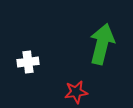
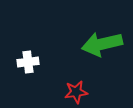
green arrow: rotated 117 degrees counterclockwise
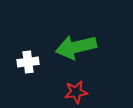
green arrow: moved 26 px left, 3 px down
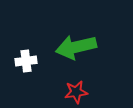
white cross: moved 2 px left, 1 px up
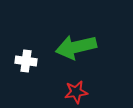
white cross: rotated 15 degrees clockwise
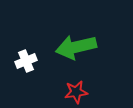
white cross: rotated 30 degrees counterclockwise
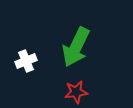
green arrow: rotated 51 degrees counterclockwise
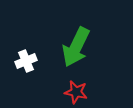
red star: rotated 20 degrees clockwise
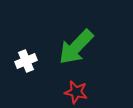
green arrow: rotated 18 degrees clockwise
